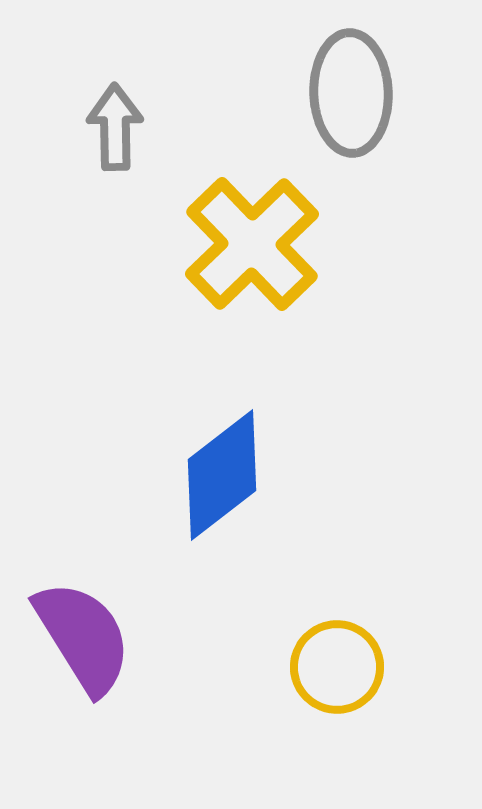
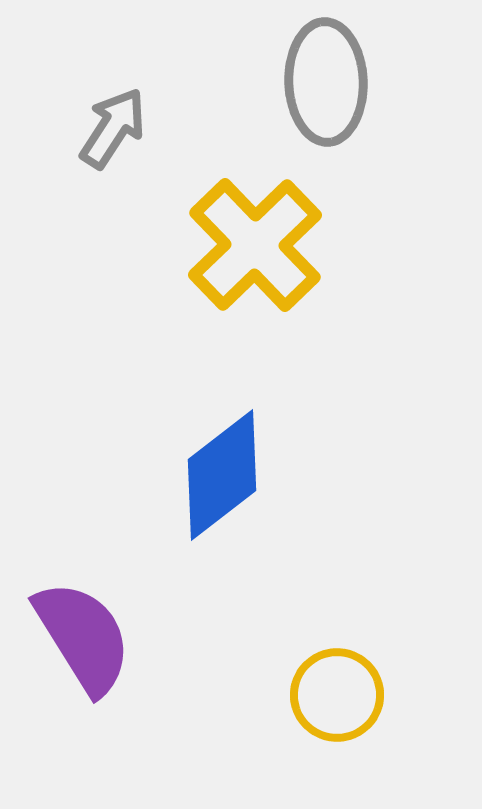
gray ellipse: moved 25 px left, 11 px up
gray arrow: moved 2 px left, 1 px down; rotated 34 degrees clockwise
yellow cross: moved 3 px right, 1 px down
yellow circle: moved 28 px down
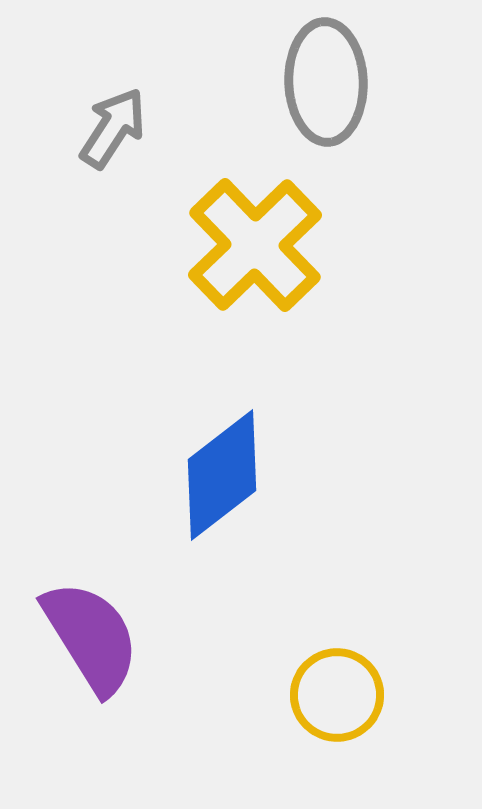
purple semicircle: moved 8 px right
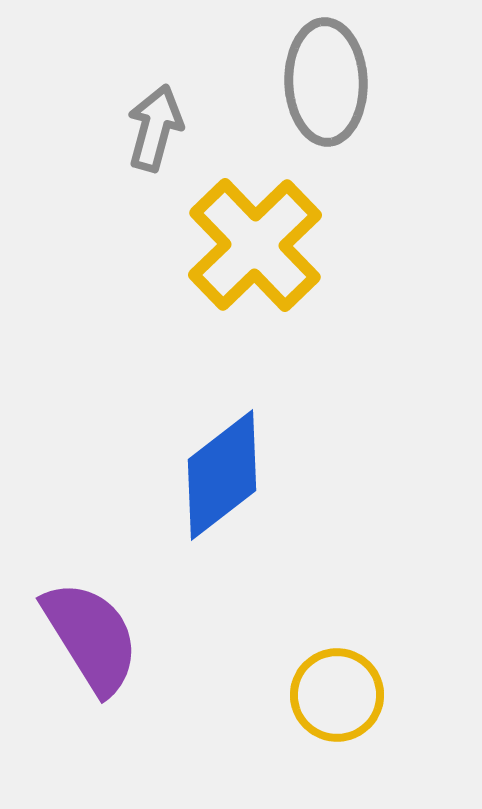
gray arrow: moved 42 px right; rotated 18 degrees counterclockwise
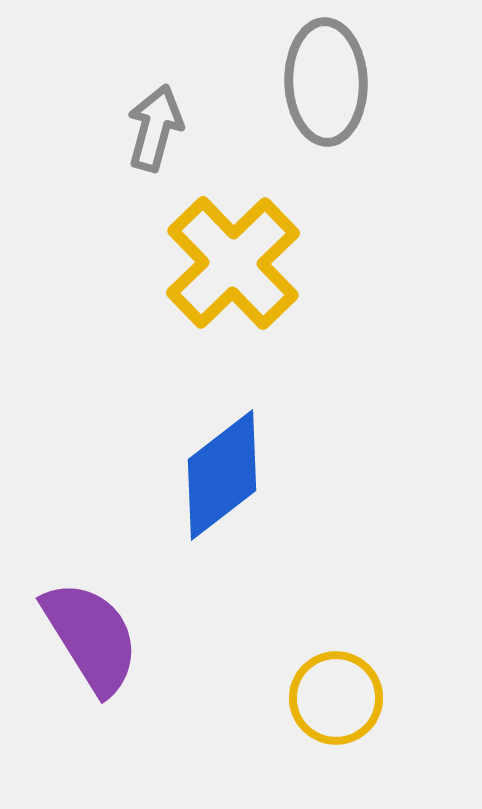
yellow cross: moved 22 px left, 18 px down
yellow circle: moved 1 px left, 3 px down
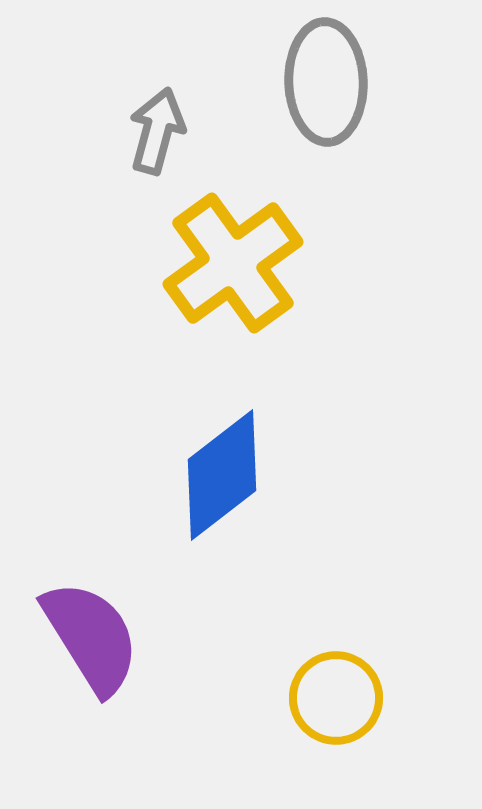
gray arrow: moved 2 px right, 3 px down
yellow cross: rotated 8 degrees clockwise
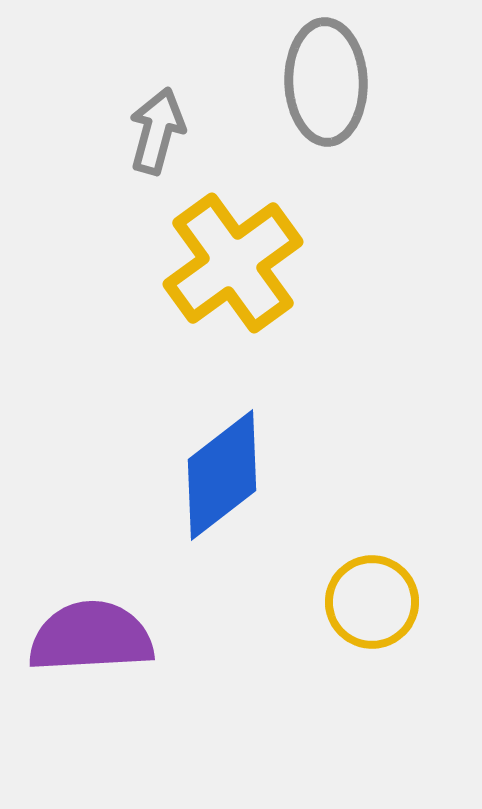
purple semicircle: rotated 61 degrees counterclockwise
yellow circle: moved 36 px right, 96 px up
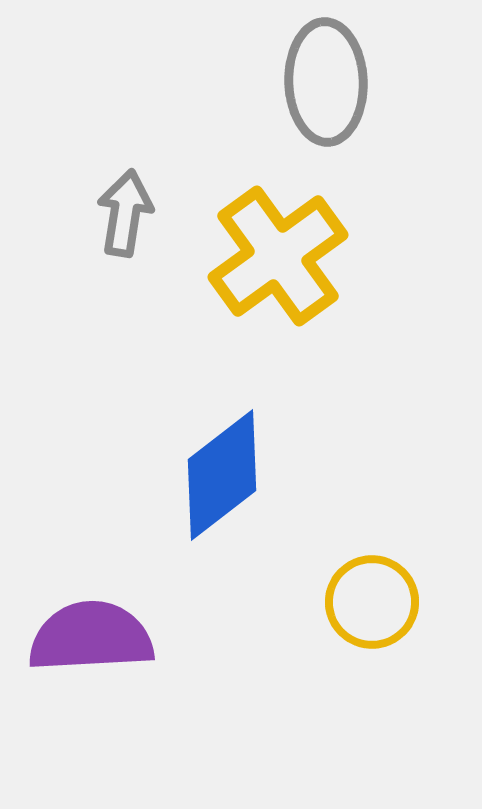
gray arrow: moved 32 px left, 82 px down; rotated 6 degrees counterclockwise
yellow cross: moved 45 px right, 7 px up
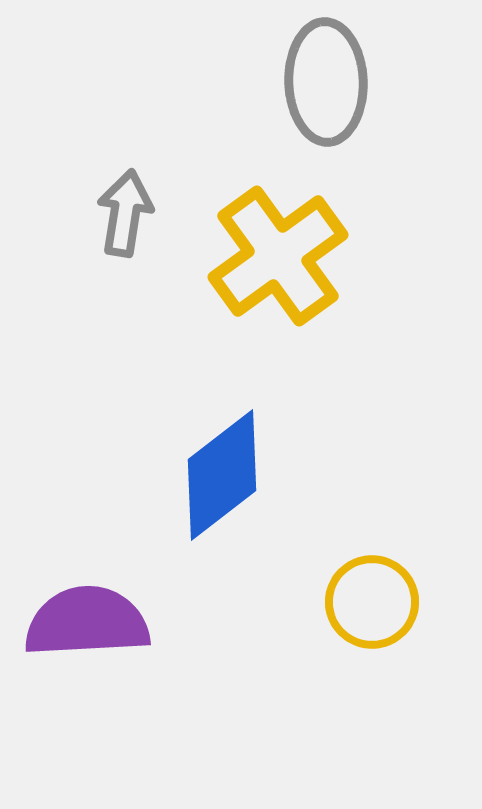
purple semicircle: moved 4 px left, 15 px up
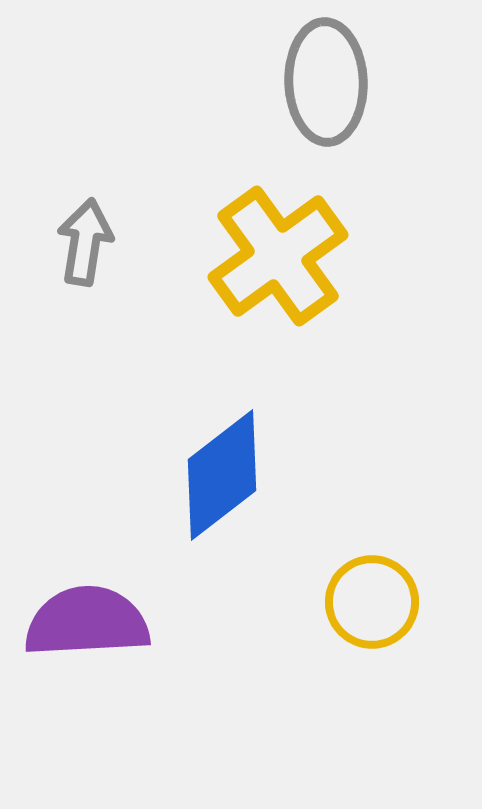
gray arrow: moved 40 px left, 29 px down
